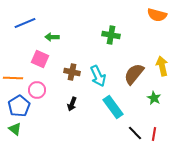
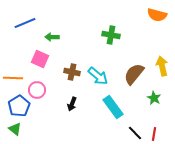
cyan arrow: rotated 25 degrees counterclockwise
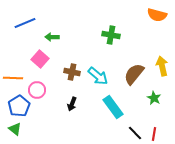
pink square: rotated 18 degrees clockwise
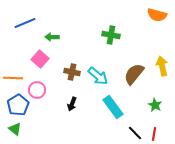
green star: moved 1 px right, 7 px down
blue pentagon: moved 1 px left, 1 px up
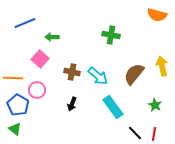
blue pentagon: rotated 10 degrees counterclockwise
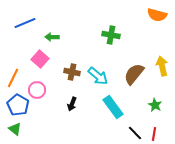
orange line: rotated 66 degrees counterclockwise
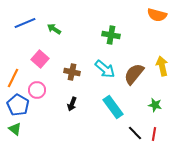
green arrow: moved 2 px right, 8 px up; rotated 32 degrees clockwise
cyan arrow: moved 7 px right, 7 px up
green star: rotated 16 degrees counterclockwise
